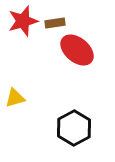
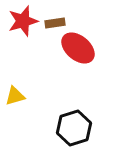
red ellipse: moved 1 px right, 2 px up
yellow triangle: moved 2 px up
black hexagon: rotated 12 degrees clockwise
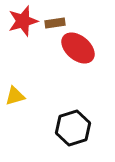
black hexagon: moved 1 px left
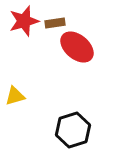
red star: moved 1 px right
red ellipse: moved 1 px left, 1 px up
black hexagon: moved 2 px down
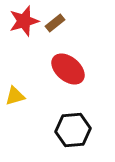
brown rectangle: rotated 30 degrees counterclockwise
red ellipse: moved 9 px left, 22 px down
black hexagon: rotated 12 degrees clockwise
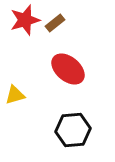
red star: moved 1 px right, 1 px up
yellow triangle: moved 1 px up
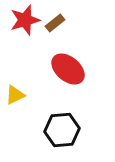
yellow triangle: rotated 10 degrees counterclockwise
black hexagon: moved 11 px left
